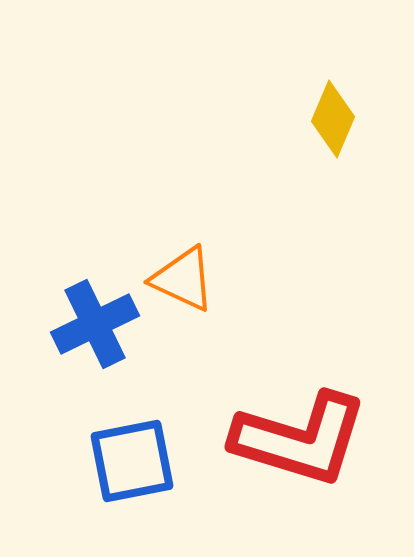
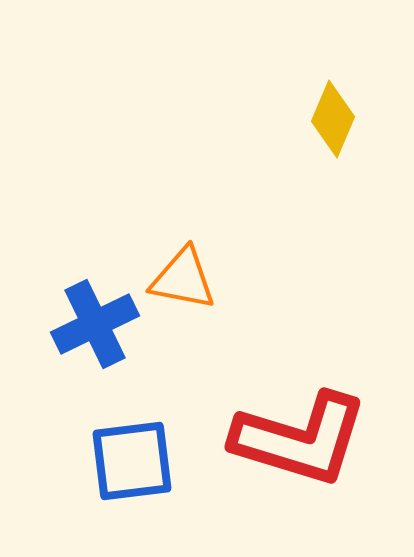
orange triangle: rotated 14 degrees counterclockwise
blue square: rotated 4 degrees clockwise
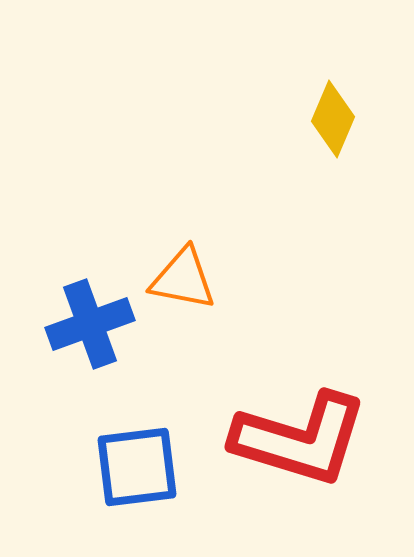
blue cross: moved 5 px left; rotated 6 degrees clockwise
blue square: moved 5 px right, 6 px down
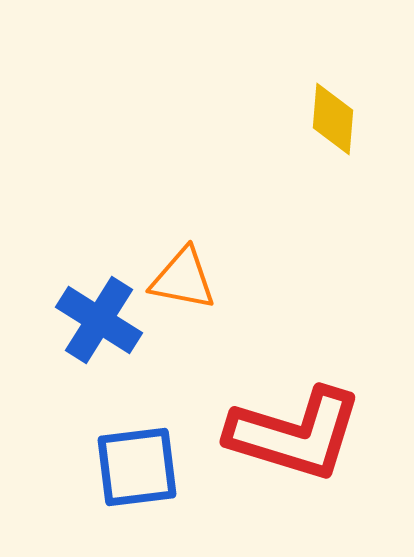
yellow diamond: rotated 18 degrees counterclockwise
blue cross: moved 9 px right, 4 px up; rotated 38 degrees counterclockwise
red L-shape: moved 5 px left, 5 px up
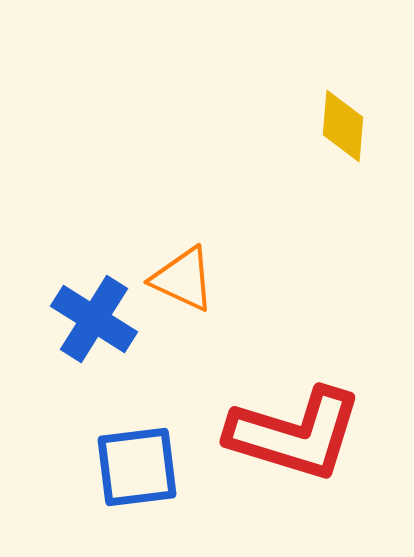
yellow diamond: moved 10 px right, 7 px down
orange triangle: rotated 14 degrees clockwise
blue cross: moved 5 px left, 1 px up
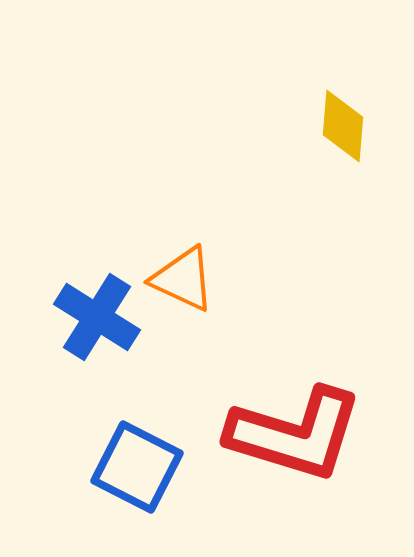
blue cross: moved 3 px right, 2 px up
blue square: rotated 34 degrees clockwise
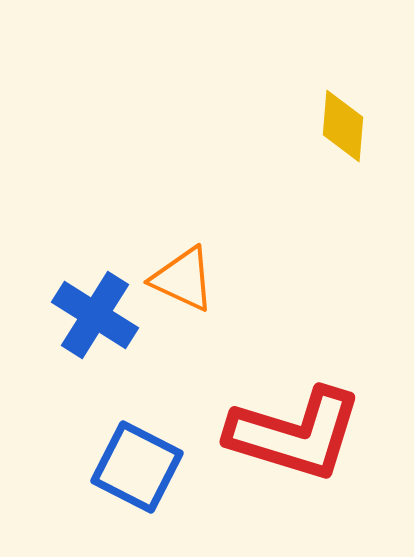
blue cross: moved 2 px left, 2 px up
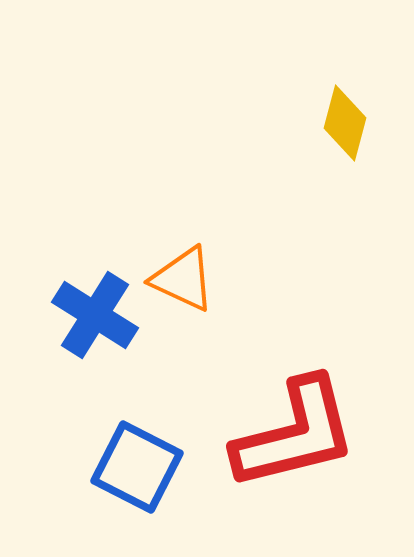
yellow diamond: moved 2 px right, 3 px up; rotated 10 degrees clockwise
red L-shape: rotated 31 degrees counterclockwise
